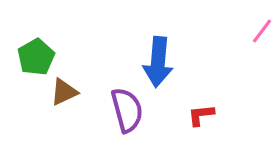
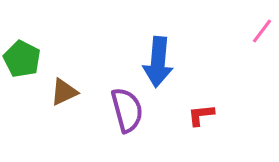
green pentagon: moved 14 px left, 2 px down; rotated 15 degrees counterclockwise
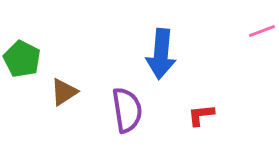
pink line: rotated 32 degrees clockwise
blue arrow: moved 3 px right, 8 px up
brown triangle: rotated 8 degrees counterclockwise
purple semicircle: rotated 6 degrees clockwise
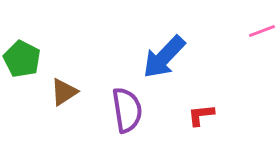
blue arrow: moved 3 px right, 3 px down; rotated 39 degrees clockwise
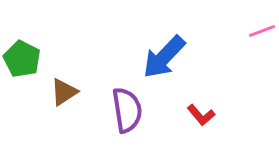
red L-shape: rotated 124 degrees counterclockwise
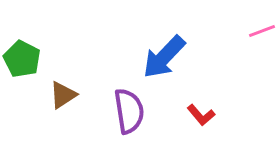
brown triangle: moved 1 px left, 3 px down
purple semicircle: moved 2 px right, 1 px down
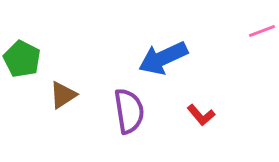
blue arrow: moved 1 px left, 1 px down; rotated 21 degrees clockwise
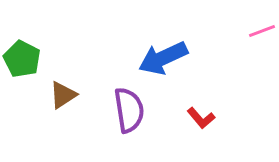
purple semicircle: moved 1 px up
red L-shape: moved 3 px down
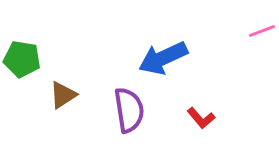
green pentagon: rotated 18 degrees counterclockwise
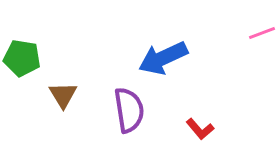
pink line: moved 2 px down
green pentagon: moved 1 px up
brown triangle: rotated 28 degrees counterclockwise
red L-shape: moved 1 px left, 11 px down
